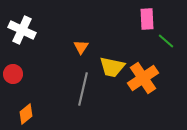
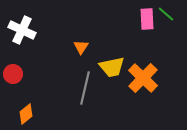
green line: moved 27 px up
yellow trapezoid: rotated 24 degrees counterclockwise
orange cross: rotated 12 degrees counterclockwise
gray line: moved 2 px right, 1 px up
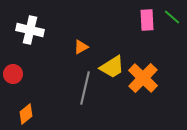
green line: moved 6 px right, 3 px down
pink rectangle: moved 1 px down
white cross: moved 8 px right; rotated 12 degrees counterclockwise
orange triangle: rotated 28 degrees clockwise
yellow trapezoid: rotated 20 degrees counterclockwise
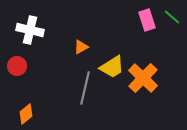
pink rectangle: rotated 15 degrees counterclockwise
red circle: moved 4 px right, 8 px up
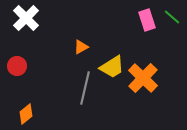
white cross: moved 4 px left, 12 px up; rotated 32 degrees clockwise
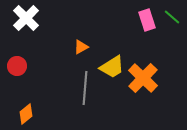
gray line: rotated 8 degrees counterclockwise
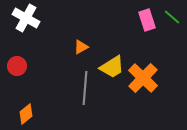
white cross: rotated 16 degrees counterclockwise
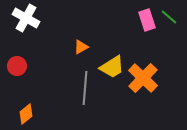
green line: moved 3 px left
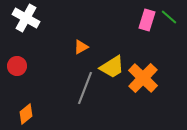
pink rectangle: rotated 35 degrees clockwise
gray line: rotated 16 degrees clockwise
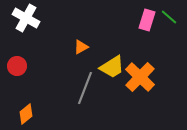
orange cross: moved 3 px left, 1 px up
